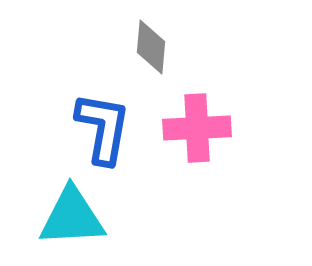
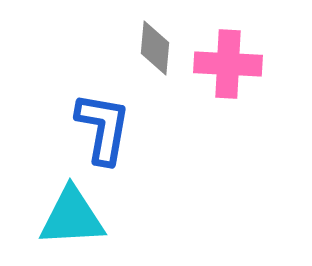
gray diamond: moved 4 px right, 1 px down
pink cross: moved 31 px right, 64 px up; rotated 6 degrees clockwise
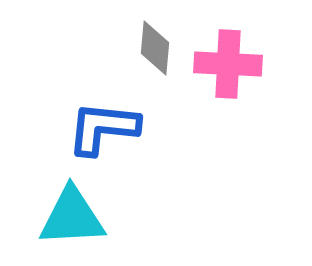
blue L-shape: rotated 94 degrees counterclockwise
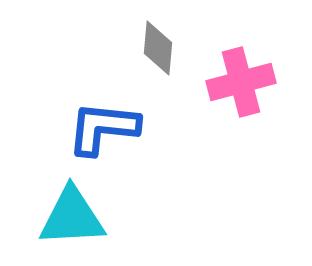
gray diamond: moved 3 px right
pink cross: moved 13 px right, 18 px down; rotated 18 degrees counterclockwise
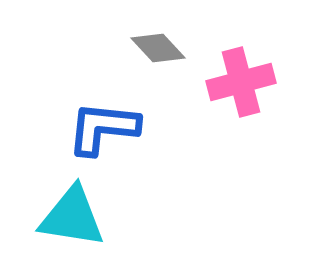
gray diamond: rotated 48 degrees counterclockwise
cyan triangle: rotated 12 degrees clockwise
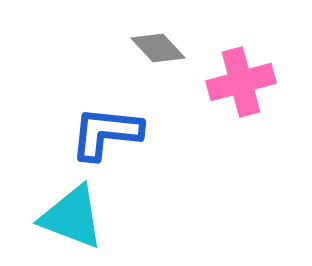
blue L-shape: moved 3 px right, 5 px down
cyan triangle: rotated 12 degrees clockwise
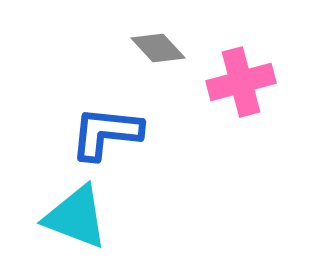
cyan triangle: moved 4 px right
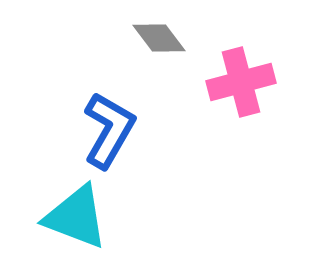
gray diamond: moved 1 px right, 10 px up; rotated 6 degrees clockwise
blue L-shape: moved 3 px right, 3 px up; rotated 114 degrees clockwise
